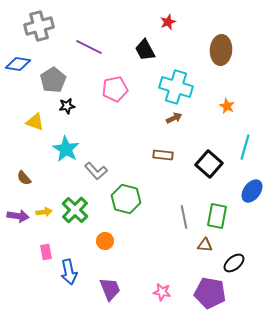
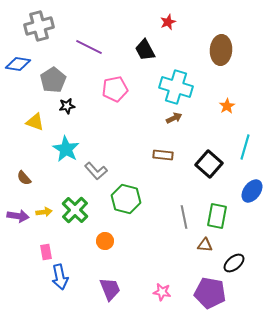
orange star: rotated 14 degrees clockwise
blue arrow: moved 9 px left, 5 px down
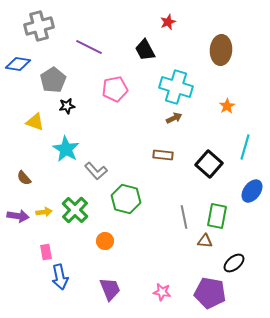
brown triangle: moved 4 px up
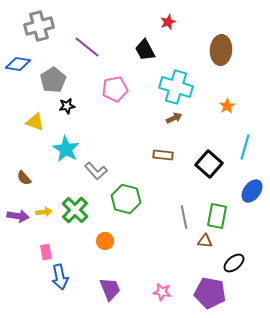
purple line: moved 2 px left; rotated 12 degrees clockwise
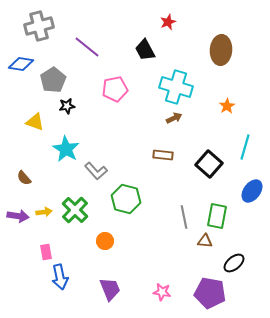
blue diamond: moved 3 px right
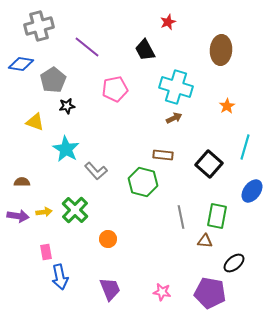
brown semicircle: moved 2 px left, 4 px down; rotated 133 degrees clockwise
green hexagon: moved 17 px right, 17 px up
gray line: moved 3 px left
orange circle: moved 3 px right, 2 px up
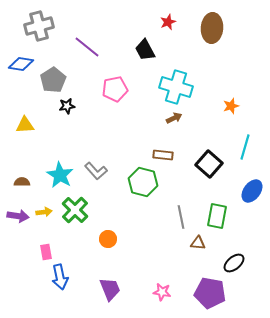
brown ellipse: moved 9 px left, 22 px up
orange star: moved 4 px right; rotated 14 degrees clockwise
yellow triangle: moved 10 px left, 3 px down; rotated 24 degrees counterclockwise
cyan star: moved 6 px left, 26 px down
brown triangle: moved 7 px left, 2 px down
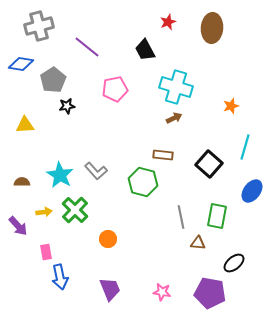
purple arrow: moved 10 px down; rotated 40 degrees clockwise
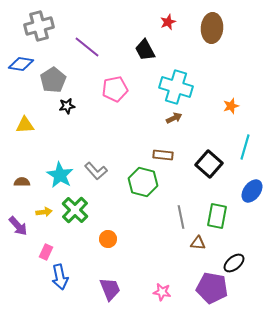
pink rectangle: rotated 35 degrees clockwise
purple pentagon: moved 2 px right, 5 px up
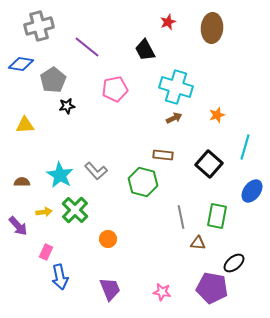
orange star: moved 14 px left, 9 px down
